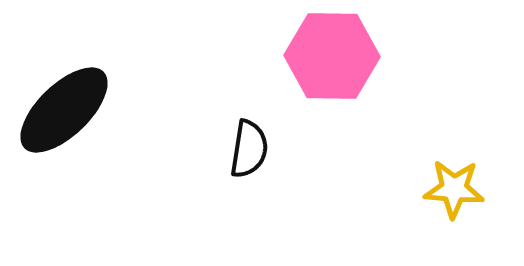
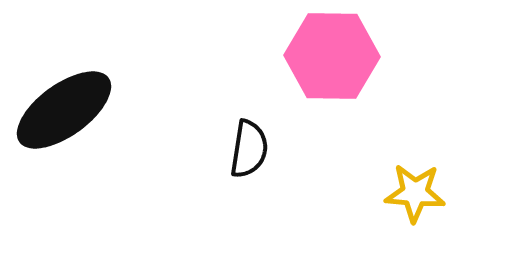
black ellipse: rotated 8 degrees clockwise
yellow star: moved 39 px left, 4 px down
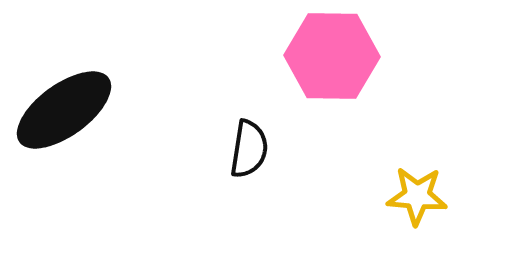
yellow star: moved 2 px right, 3 px down
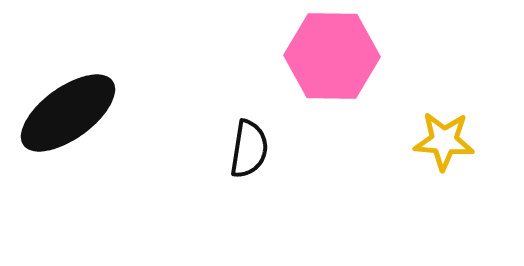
black ellipse: moved 4 px right, 3 px down
yellow star: moved 27 px right, 55 px up
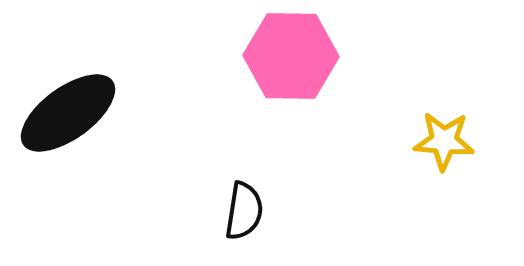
pink hexagon: moved 41 px left
black semicircle: moved 5 px left, 62 px down
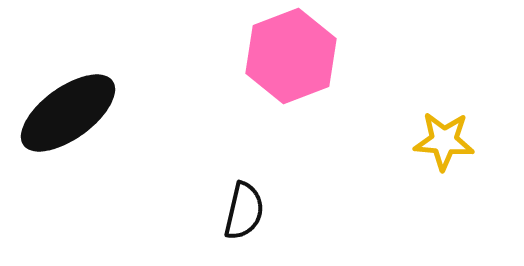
pink hexagon: rotated 22 degrees counterclockwise
black semicircle: rotated 4 degrees clockwise
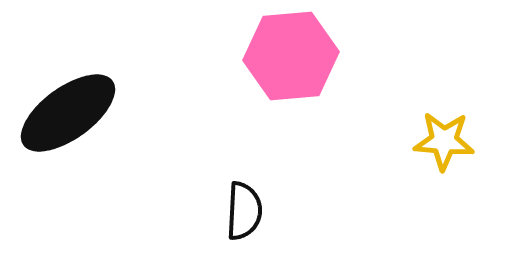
pink hexagon: rotated 16 degrees clockwise
black semicircle: rotated 10 degrees counterclockwise
